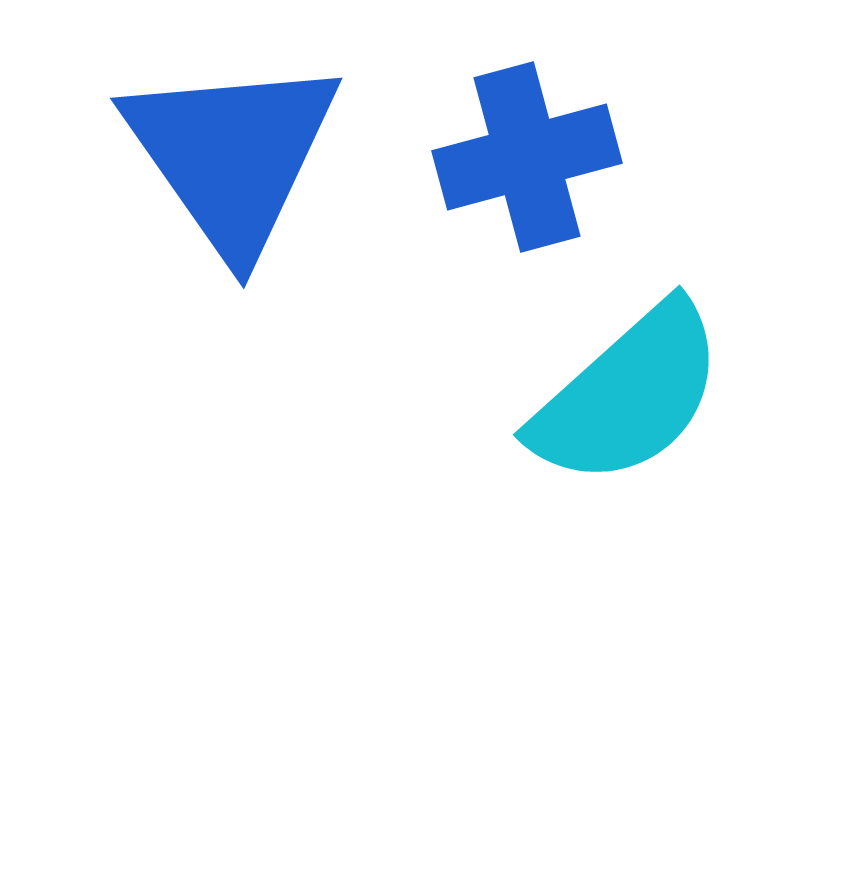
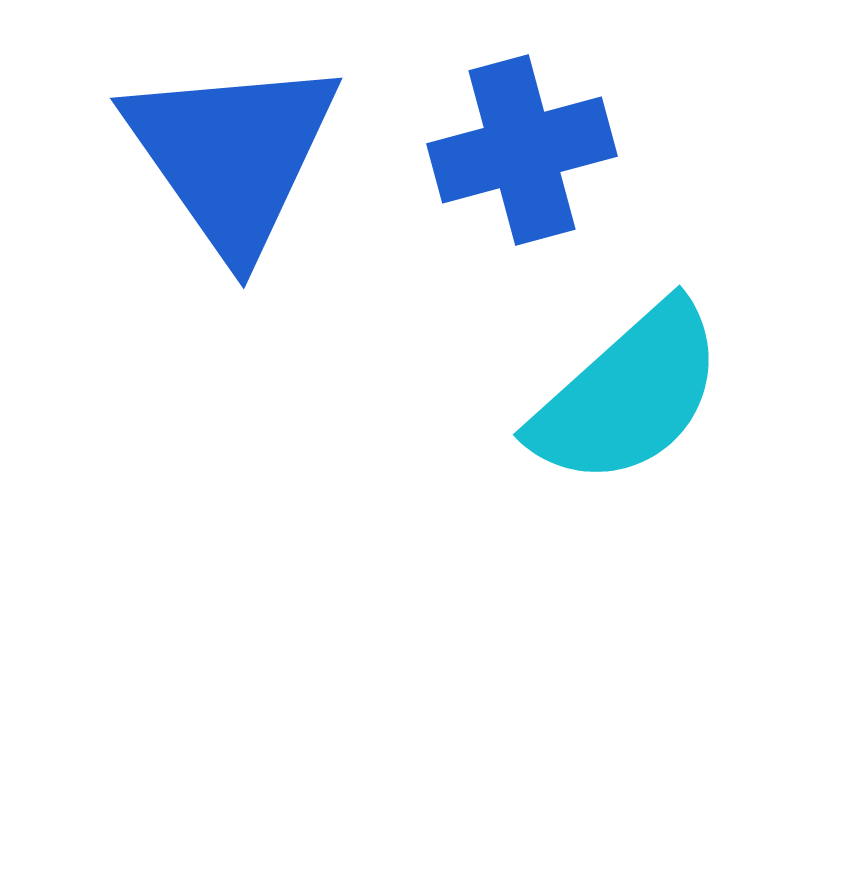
blue cross: moved 5 px left, 7 px up
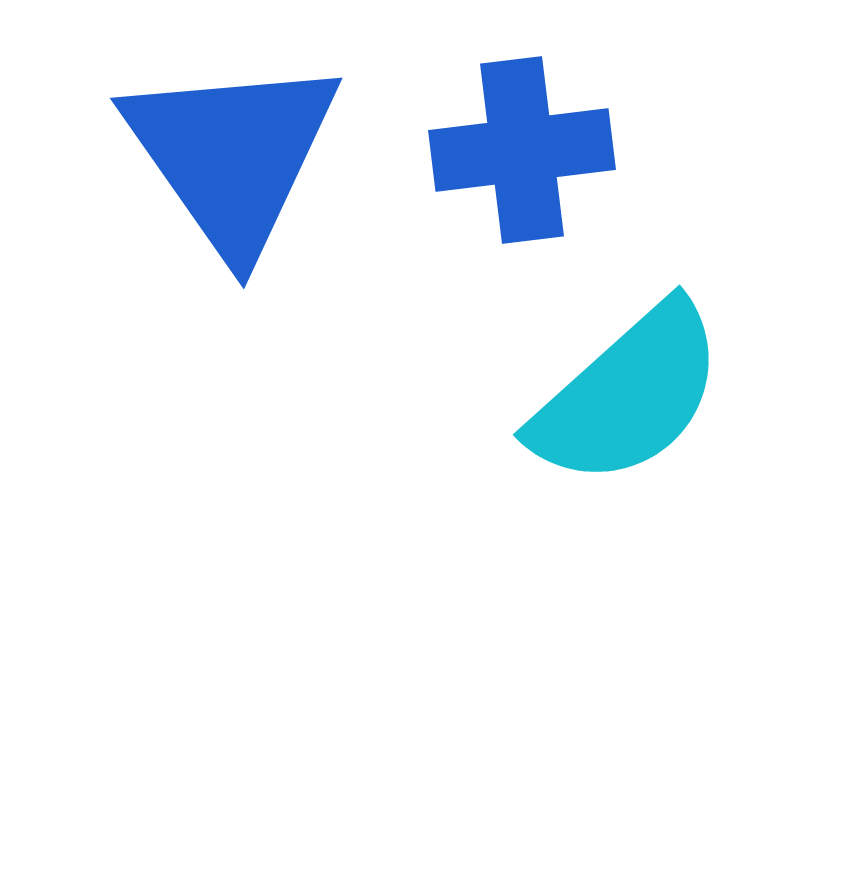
blue cross: rotated 8 degrees clockwise
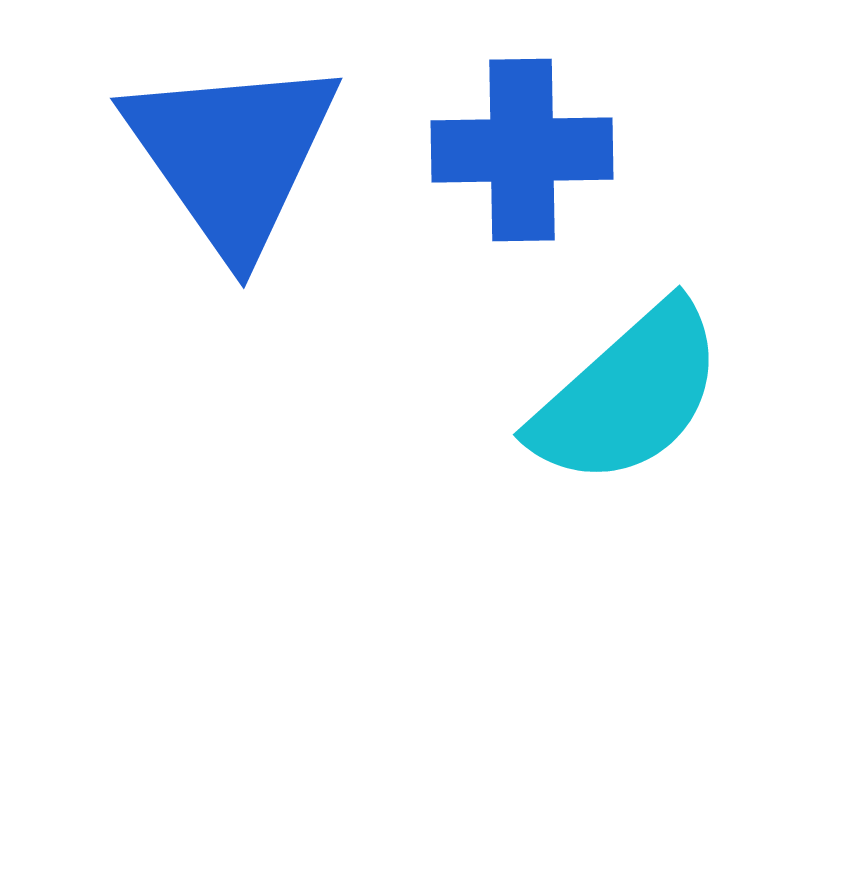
blue cross: rotated 6 degrees clockwise
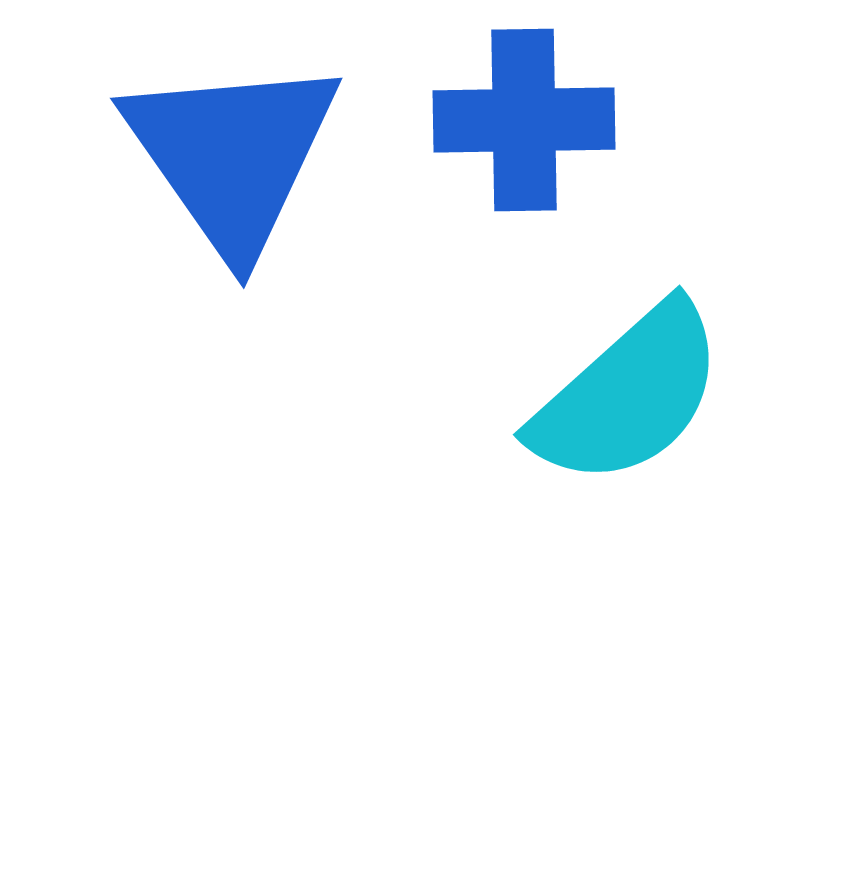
blue cross: moved 2 px right, 30 px up
